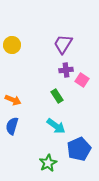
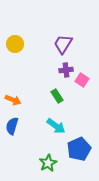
yellow circle: moved 3 px right, 1 px up
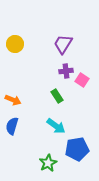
purple cross: moved 1 px down
blue pentagon: moved 2 px left; rotated 15 degrees clockwise
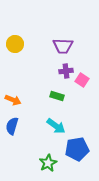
purple trapezoid: moved 2 px down; rotated 120 degrees counterclockwise
green rectangle: rotated 40 degrees counterclockwise
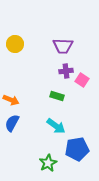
orange arrow: moved 2 px left
blue semicircle: moved 3 px up; rotated 12 degrees clockwise
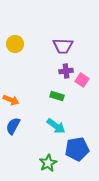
blue semicircle: moved 1 px right, 3 px down
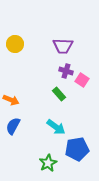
purple cross: rotated 24 degrees clockwise
green rectangle: moved 2 px right, 2 px up; rotated 32 degrees clockwise
cyan arrow: moved 1 px down
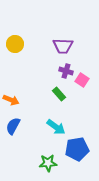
green star: rotated 24 degrees clockwise
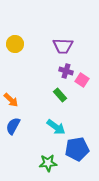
green rectangle: moved 1 px right, 1 px down
orange arrow: rotated 21 degrees clockwise
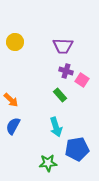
yellow circle: moved 2 px up
cyan arrow: rotated 36 degrees clockwise
